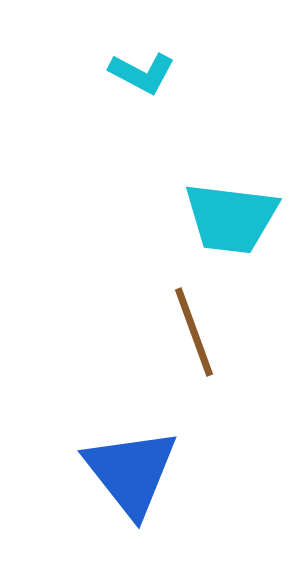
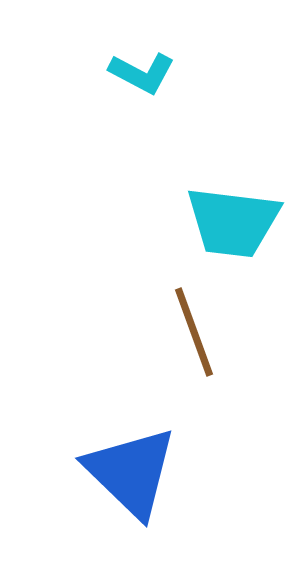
cyan trapezoid: moved 2 px right, 4 px down
blue triangle: rotated 8 degrees counterclockwise
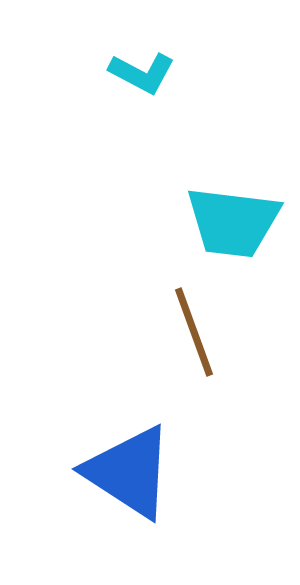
blue triangle: moved 2 px left; rotated 11 degrees counterclockwise
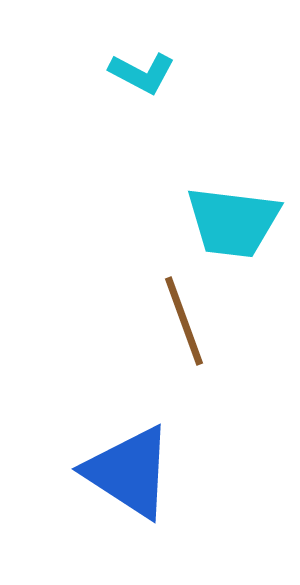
brown line: moved 10 px left, 11 px up
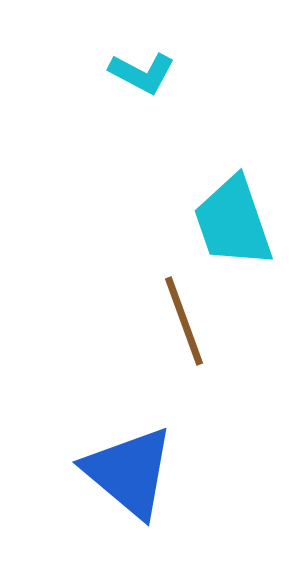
cyan trapezoid: rotated 64 degrees clockwise
blue triangle: rotated 7 degrees clockwise
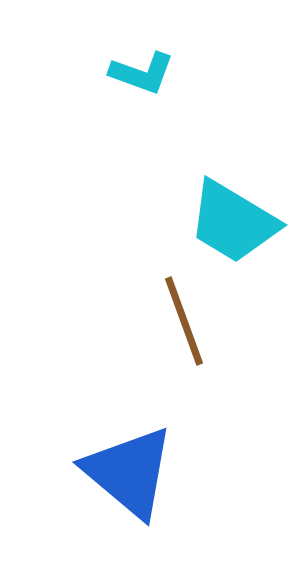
cyan L-shape: rotated 8 degrees counterclockwise
cyan trapezoid: rotated 40 degrees counterclockwise
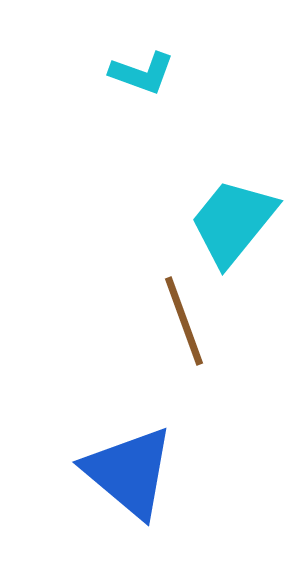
cyan trapezoid: rotated 98 degrees clockwise
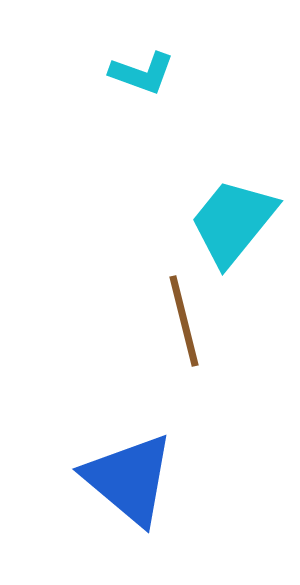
brown line: rotated 6 degrees clockwise
blue triangle: moved 7 px down
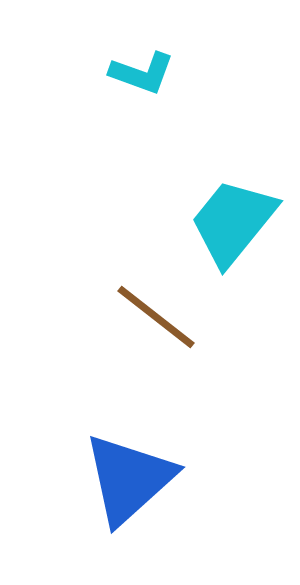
brown line: moved 28 px left, 4 px up; rotated 38 degrees counterclockwise
blue triangle: rotated 38 degrees clockwise
